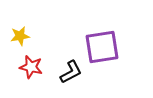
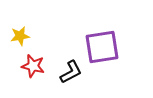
red star: moved 2 px right, 1 px up
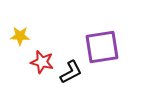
yellow star: rotated 12 degrees clockwise
red star: moved 9 px right, 4 px up
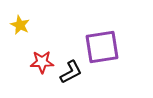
yellow star: moved 11 px up; rotated 24 degrees clockwise
red star: rotated 15 degrees counterclockwise
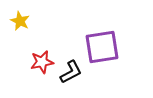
yellow star: moved 4 px up
red star: rotated 10 degrees counterclockwise
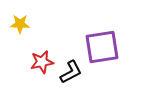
yellow star: moved 3 px down; rotated 24 degrees counterclockwise
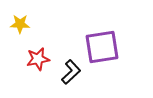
red star: moved 4 px left, 3 px up
black L-shape: rotated 15 degrees counterclockwise
